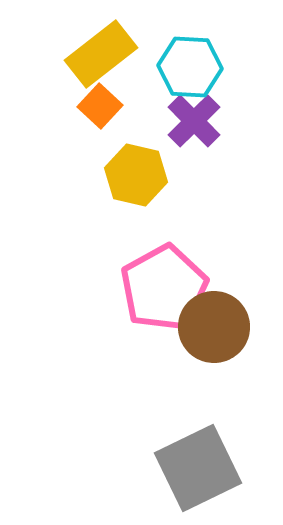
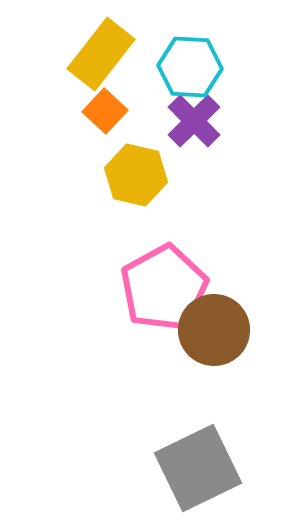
yellow rectangle: rotated 14 degrees counterclockwise
orange square: moved 5 px right, 5 px down
brown circle: moved 3 px down
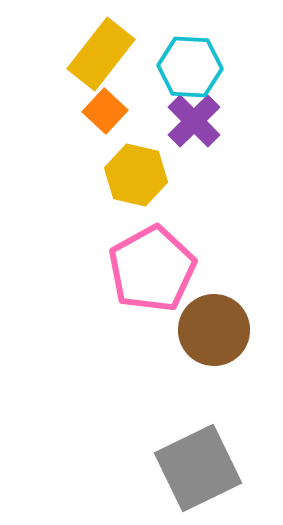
pink pentagon: moved 12 px left, 19 px up
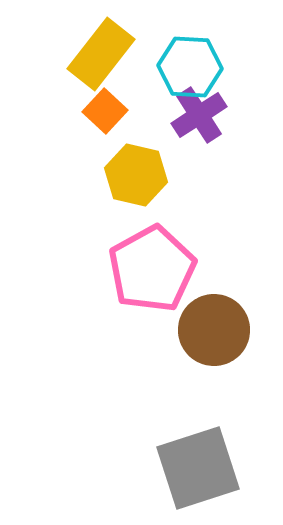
purple cross: moved 5 px right, 6 px up; rotated 12 degrees clockwise
gray square: rotated 8 degrees clockwise
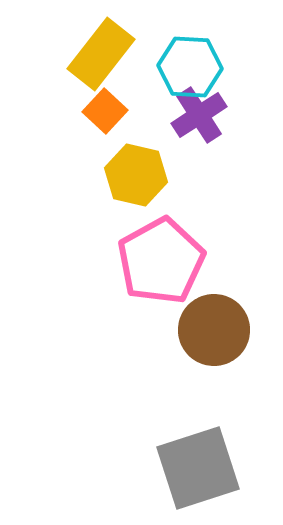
pink pentagon: moved 9 px right, 8 px up
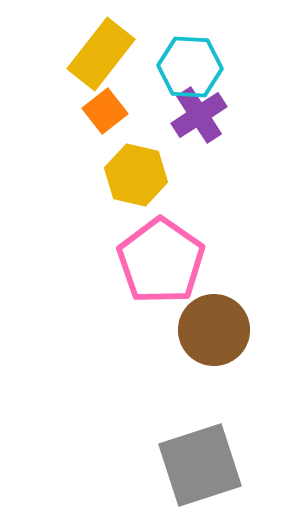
orange square: rotated 9 degrees clockwise
pink pentagon: rotated 8 degrees counterclockwise
gray square: moved 2 px right, 3 px up
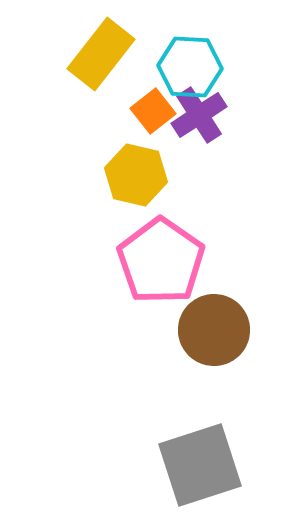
orange square: moved 48 px right
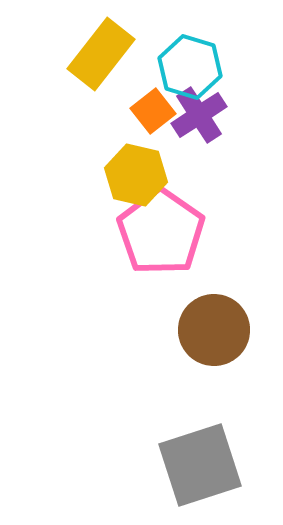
cyan hexagon: rotated 14 degrees clockwise
pink pentagon: moved 29 px up
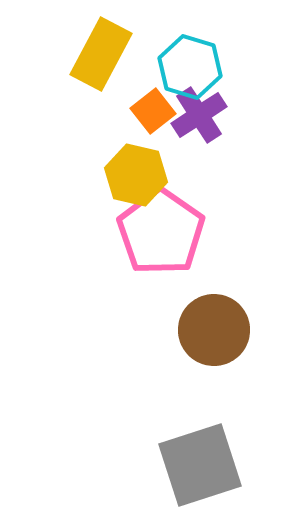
yellow rectangle: rotated 10 degrees counterclockwise
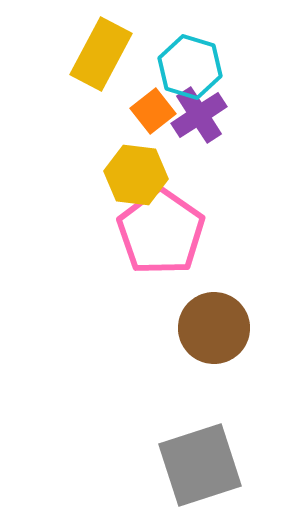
yellow hexagon: rotated 6 degrees counterclockwise
brown circle: moved 2 px up
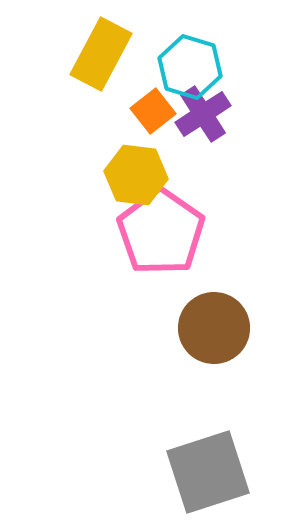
purple cross: moved 4 px right, 1 px up
gray square: moved 8 px right, 7 px down
